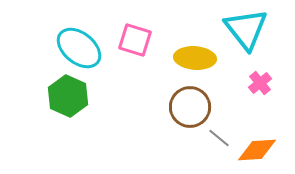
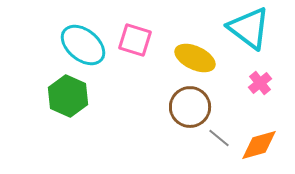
cyan triangle: moved 3 px right, 1 px up; rotated 15 degrees counterclockwise
cyan ellipse: moved 4 px right, 3 px up
yellow ellipse: rotated 21 degrees clockwise
orange diamond: moved 2 px right, 5 px up; rotated 12 degrees counterclockwise
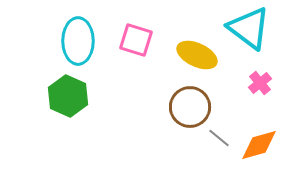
pink square: moved 1 px right
cyan ellipse: moved 5 px left, 4 px up; rotated 51 degrees clockwise
yellow ellipse: moved 2 px right, 3 px up
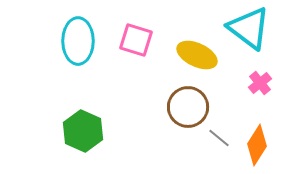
green hexagon: moved 15 px right, 35 px down
brown circle: moved 2 px left
orange diamond: moved 2 px left; rotated 42 degrees counterclockwise
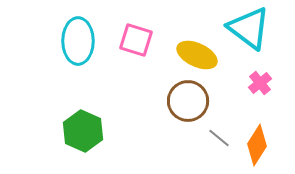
brown circle: moved 6 px up
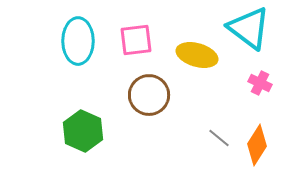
pink square: rotated 24 degrees counterclockwise
yellow ellipse: rotated 9 degrees counterclockwise
pink cross: rotated 25 degrees counterclockwise
brown circle: moved 39 px left, 6 px up
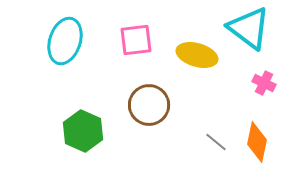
cyan ellipse: moved 13 px left; rotated 18 degrees clockwise
pink cross: moved 4 px right
brown circle: moved 10 px down
gray line: moved 3 px left, 4 px down
orange diamond: moved 3 px up; rotated 21 degrees counterclockwise
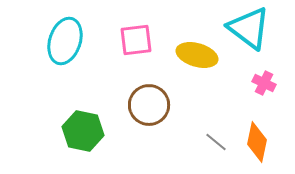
green hexagon: rotated 12 degrees counterclockwise
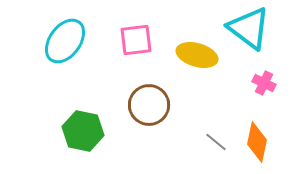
cyan ellipse: rotated 18 degrees clockwise
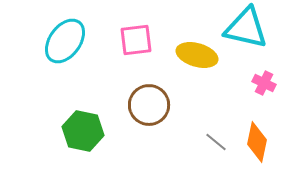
cyan triangle: moved 3 px left; rotated 24 degrees counterclockwise
